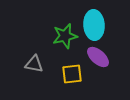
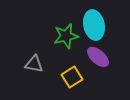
cyan ellipse: rotated 8 degrees counterclockwise
green star: moved 1 px right
yellow square: moved 3 px down; rotated 25 degrees counterclockwise
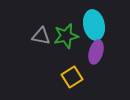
purple ellipse: moved 2 px left, 5 px up; rotated 65 degrees clockwise
gray triangle: moved 7 px right, 28 px up
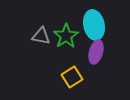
green star: rotated 20 degrees counterclockwise
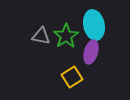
purple ellipse: moved 5 px left
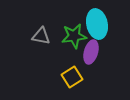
cyan ellipse: moved 3 px right, 1 px up
green star: moved 8 px right; rotated 25 degrees clockwise
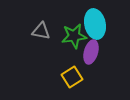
cyan ellipse: moved 2 px left
gray triangle: moved 5 px up
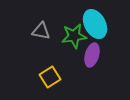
cyan ellipse: rotated 16 degrees counterclockwise
purple ellipse: moved 1 px right, 3 px down
yellow square: moved 22 px left
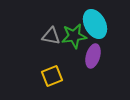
gray triangle: moved 10 px right, 5 px down
purple ellipse: moved 1 px right, 1 px down
yellow square: moved 2 px right, 1 px up; rotated 10 degrees clockwise
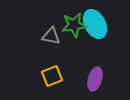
green star: moved 11 px up
purple ellipse: moved 2 px right, 23 px down
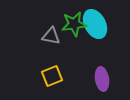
green star: moved 1 px up
purple ellipse: moved 7 px right; rotated 25 degrees counterclockwise
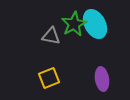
green star: rotated 20 degrees counterclockwise
yellow square: moved 3 px left, 2 px down
